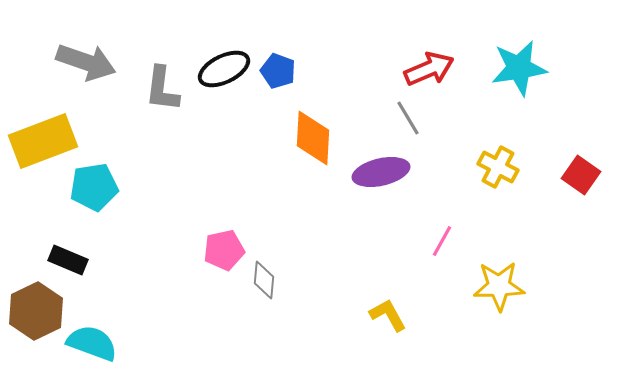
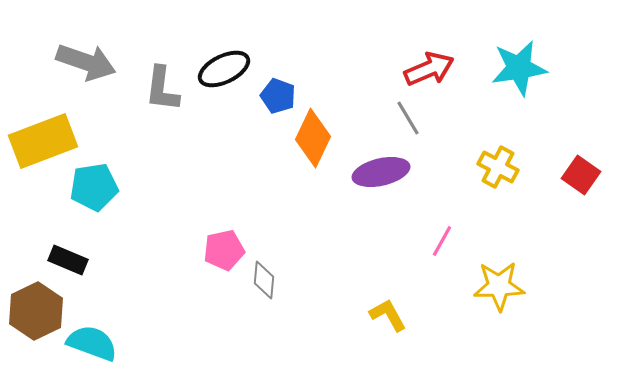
blue pentagon: moved 25 px down
orange diamond: rotated 22 degrees clockwise
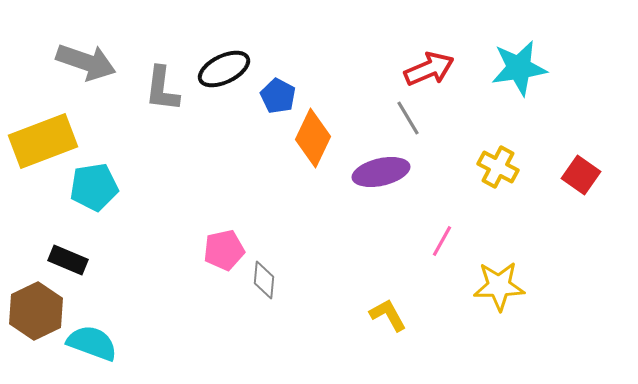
blue pentagon: rotated 8 degrees clockwise
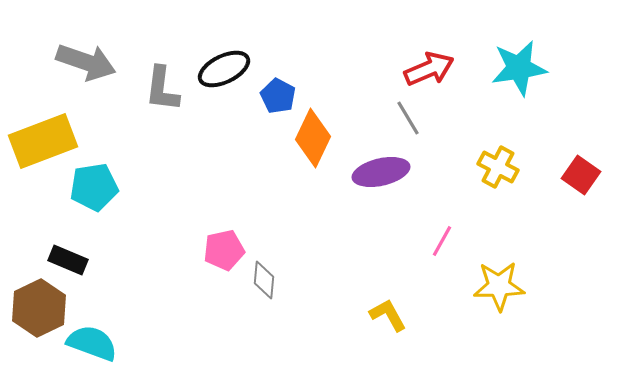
brown hexagon: moved 3 px right, 3 px up
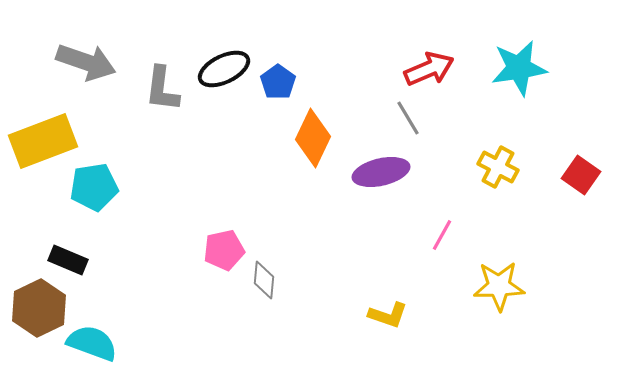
blue pentagon: moved 14 px up; rotated 8 degrees clockwise
pink line: moved 6 px up
yellow L-shape: rotated 138 degrees clockwise
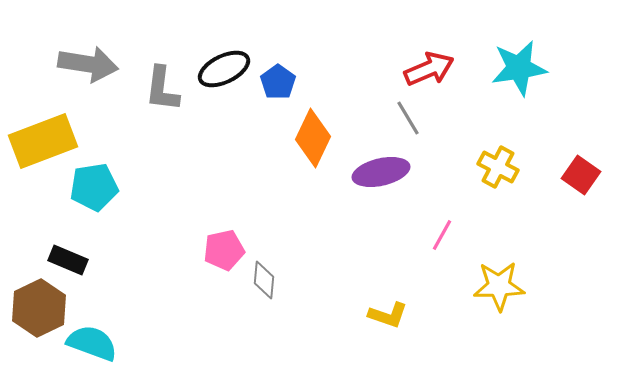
gray arrow: moved 2 px right, 2 px down; rotated 10 degrees counterclockwise
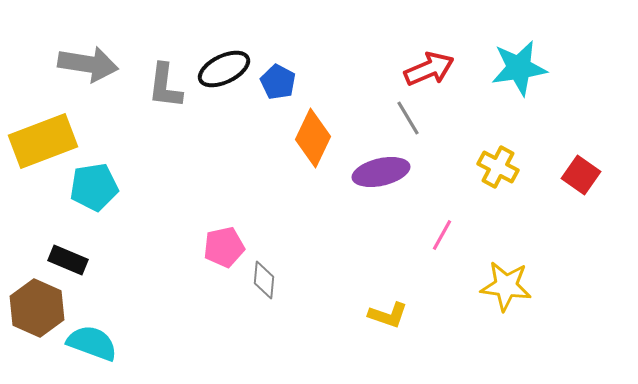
blue pentagon: rotated 8 degrees counterclockwise
gray L-shape: moved 3 px right, 3 px up
pink pentagon: moved 3 px up
yellow star: moved 7 px right; rotated 9 degrees clockwise
brown hexagon: moved 2 px left; rotated 10 degrees counterclockwise
